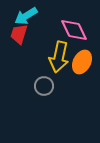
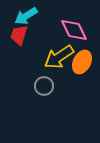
red trapezoid: moved 1 px down
yellow arrow: rotated 44 degrees clockwise
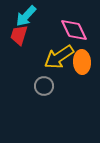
cyan arrow: rotated 15 degrees counterclockwise
orange ellipse: rotated 30 degrees counterclockwise
